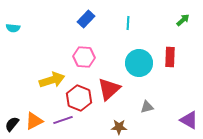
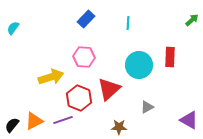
green arrow: moved 9 px right
cyan semicircle: rotated 120 degrees clockwise
cyan circle: moved 2 px down
yellow arrow: moved 1 px left, 3 px up
gray triangle: rotated 16 degrees counterclockwise
black semicircle: moved 1 px down
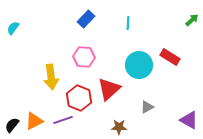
red rectangle: rotated 60 degrees counterclockwise
yellow arrow: rotated 100 degrees clockwise
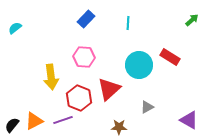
cyan semicircle: moved 2 px right; rotated 16 degrees clockwise
